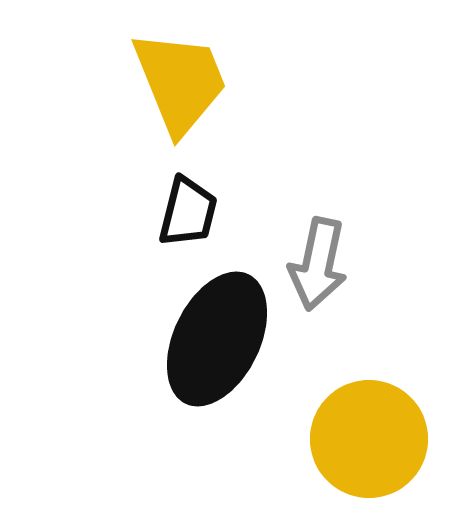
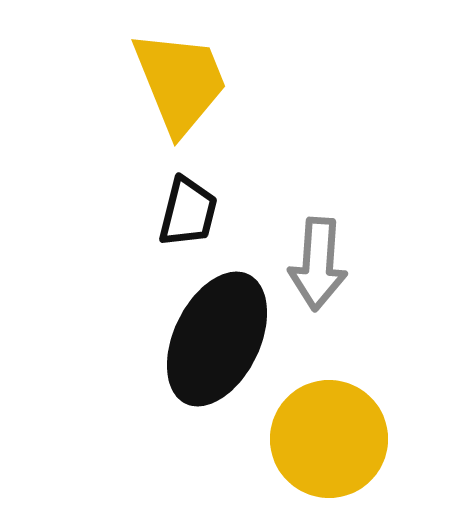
gray arrow: rotated 8 degrees counterclockwise
yellow circle: moved 40 px left
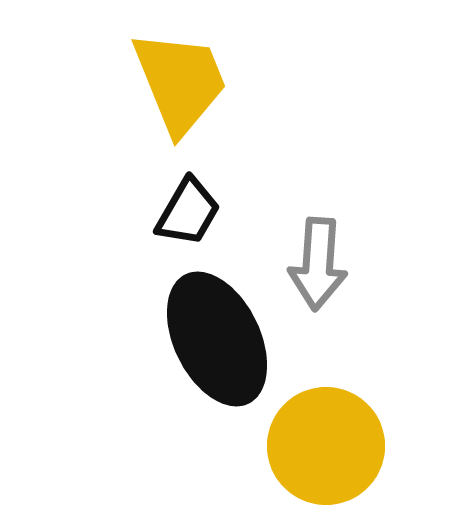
black trapezoid: rotated 16 degrees clockwise
black ellipse: rotated 52 degrees counterclockwise
yellow circle: moved 3 px left, 7 px down
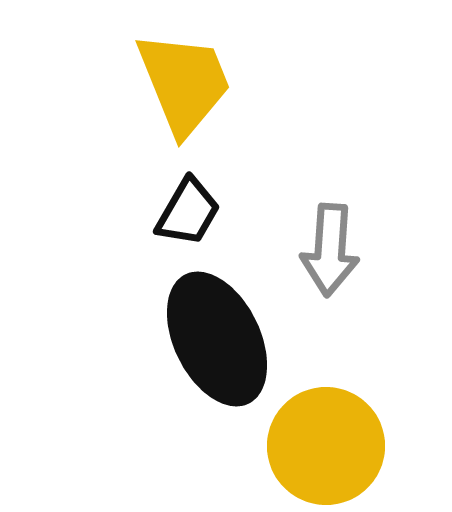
yellow trapezoid: moved 4 px right, 1 px down
gray arrow: moved 12 px right, 14 px up
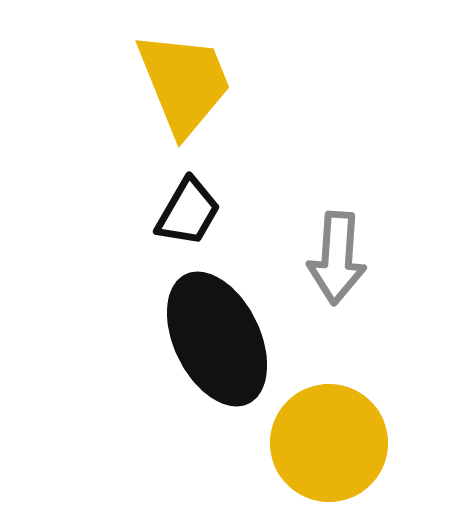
gray arrow: moved 7 px right, 8 px down
yellow circle: moved 3 px right, 3 px up
